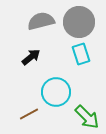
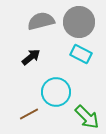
cyan rectangle: rotated 45 degrees counterclockwise
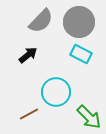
gray semicircle: rotated 148 degrees clockwise
black arrow: moved 3 px left, 2 px up
green arrow: moved 2 px right
